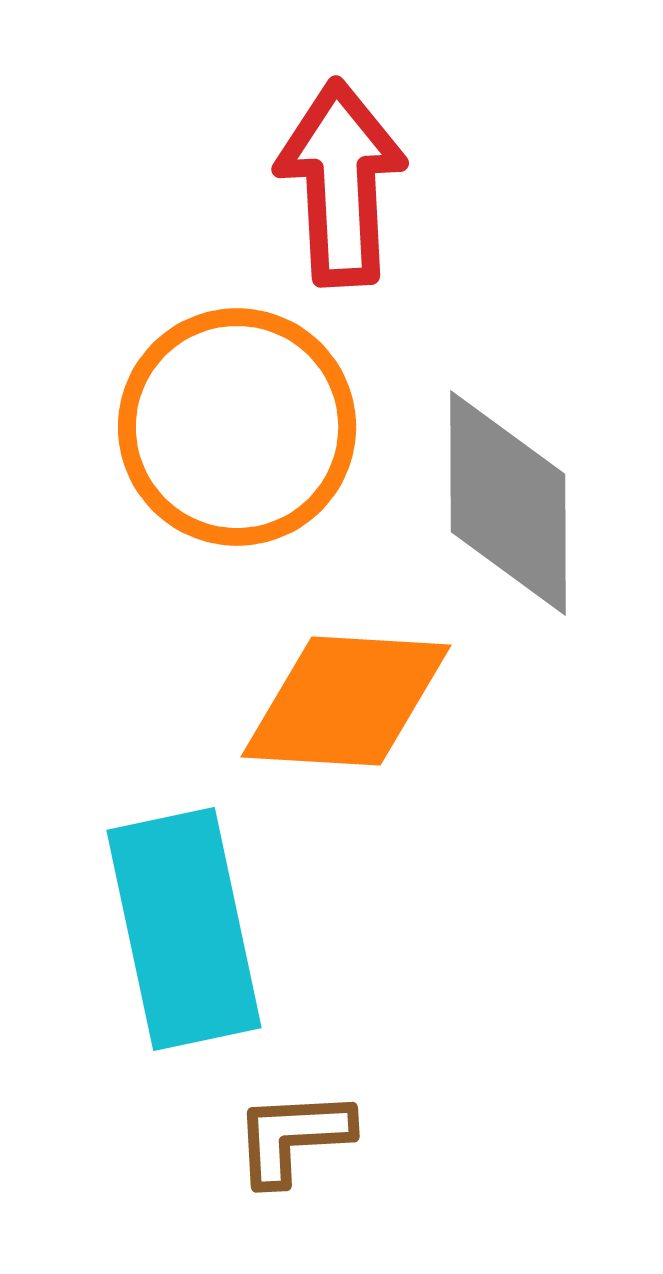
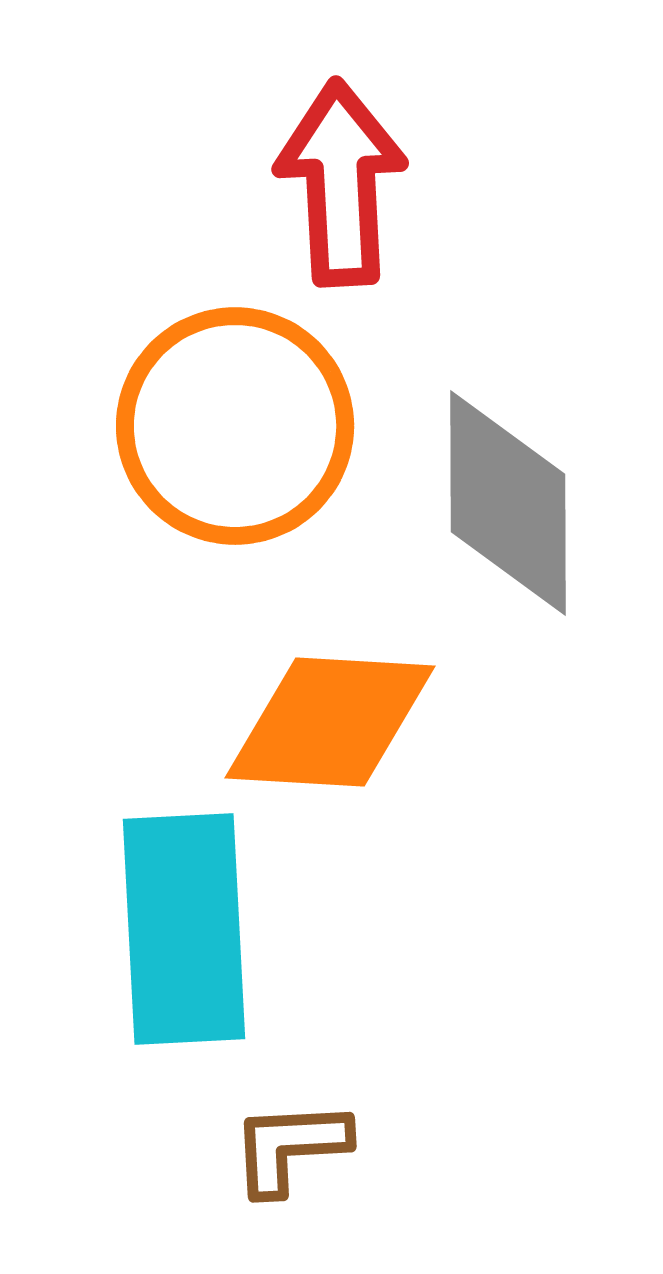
orange circle: moved 2 px left, 1 px up
orange diamond: moved 16 px left, 21 px down
cyan rectangle: rotated 9 degrees clockwise
brown L-shape: moved 3 px left, 10 px down
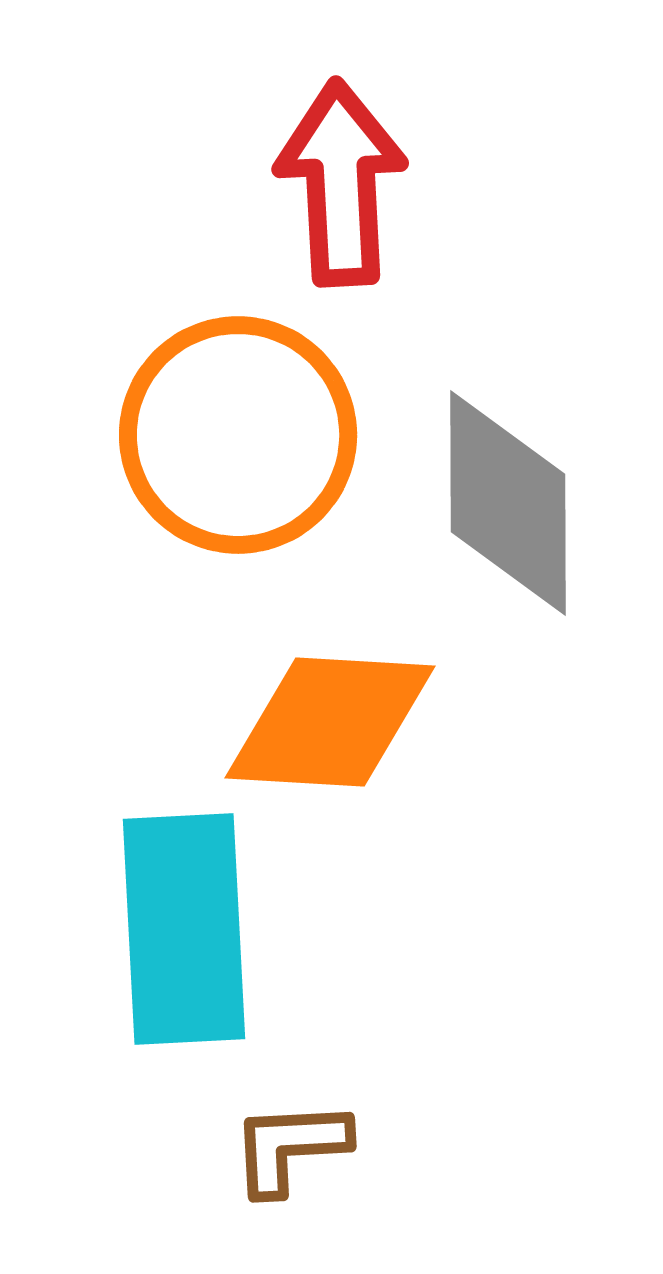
orange circle: moved 3 px right, 9 px down
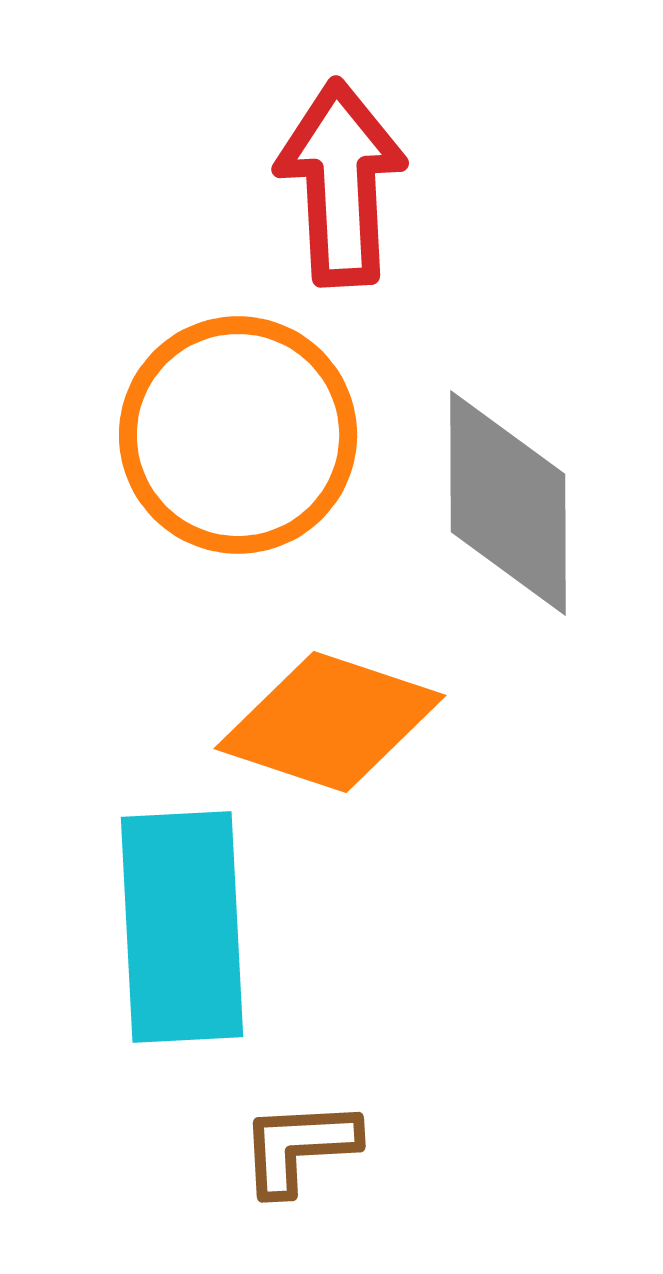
orange diamond: rotated 15 degrees clockwise
cyan rectangle: moved 2 px left, 2 px up
brown L-shape: moved 9 px right
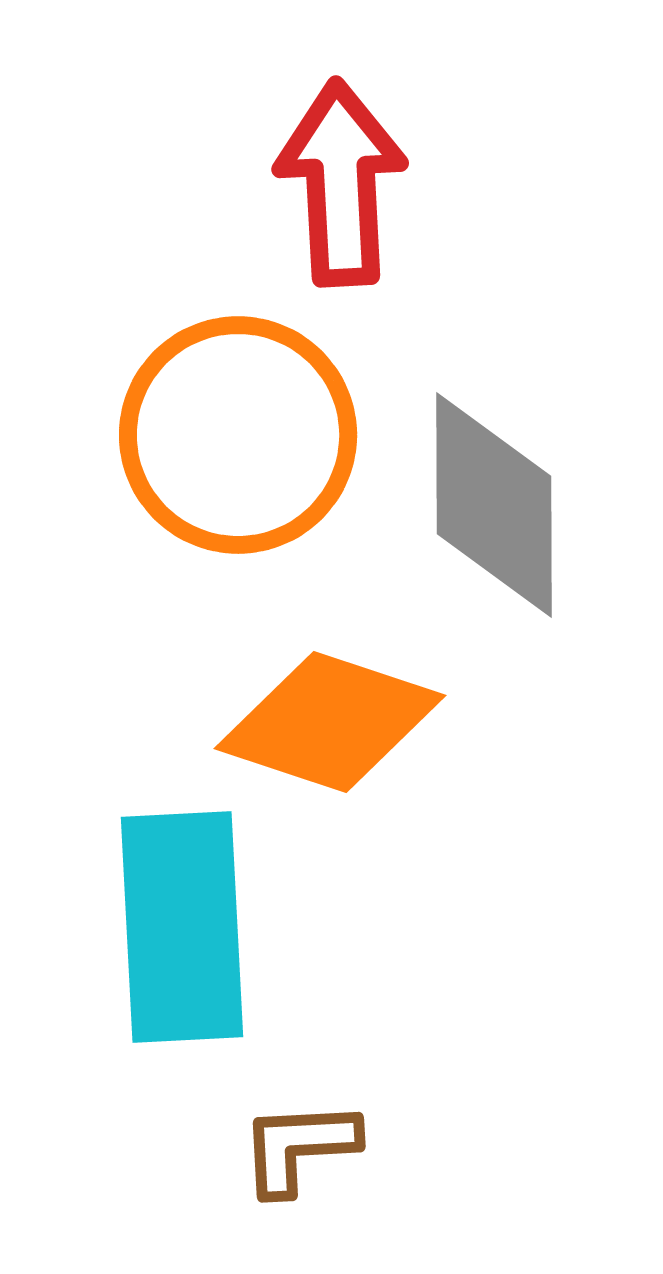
gray diamond: moved 14 px left, 2 px down
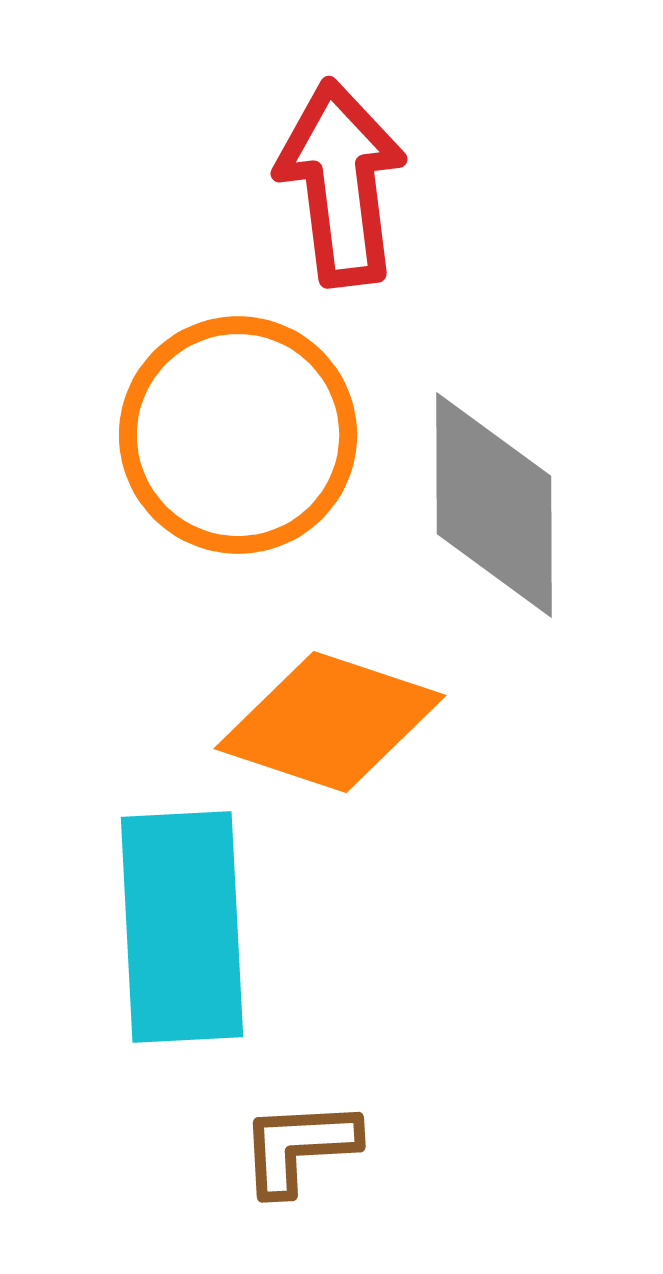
red arrow: rotated 4 degrees counterclockwise
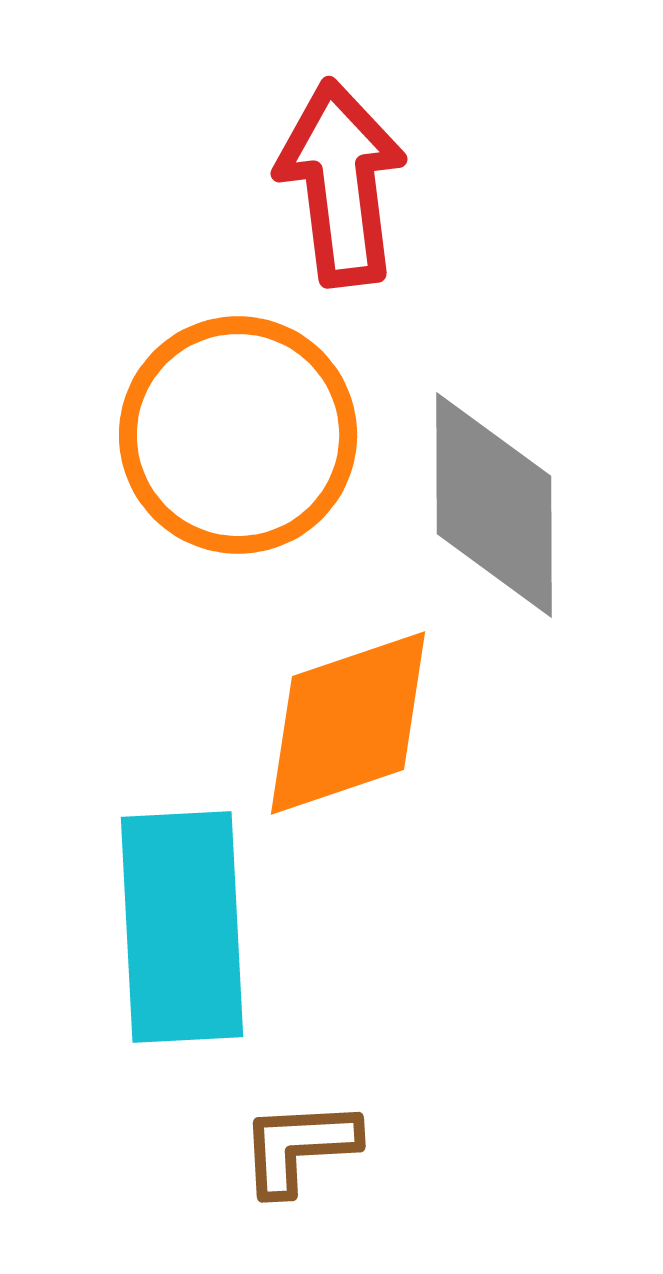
orange diamond: moved 18 px right, 1 px down; rotated 37 degrees counterclockwise
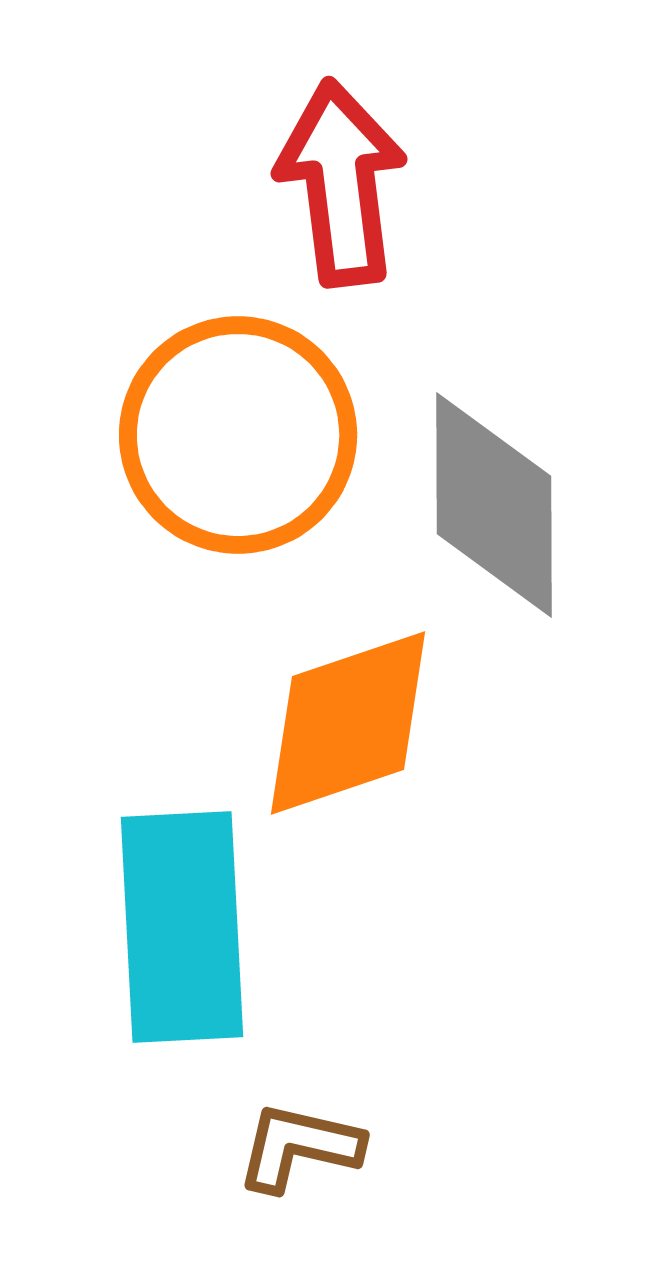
brown L-shape: rotated 16 degrees clockwise
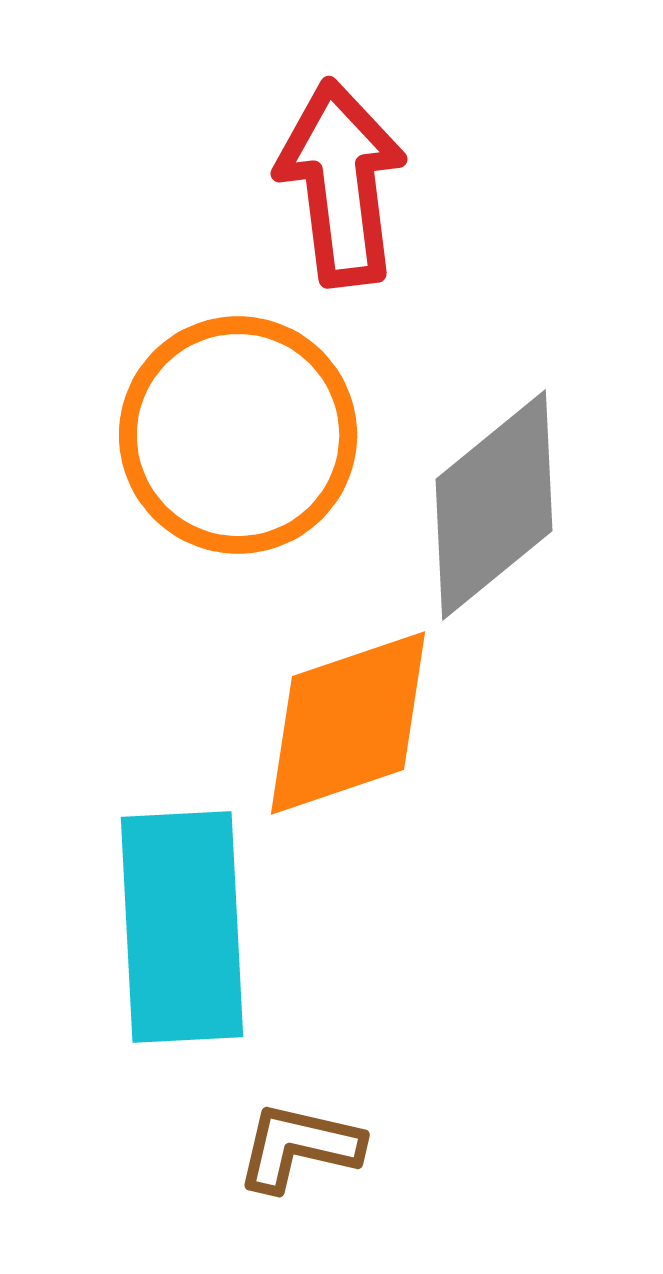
gray diamond: rotated 51 degrees clockwise
